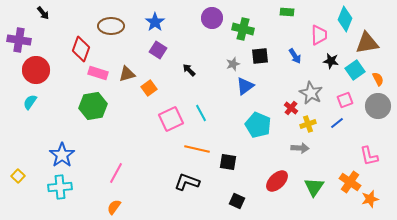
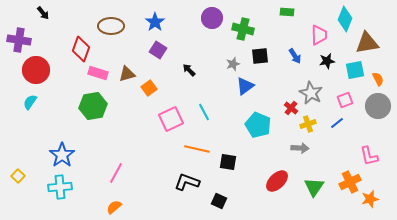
black star at (331, 61): moved 4 px left; rotated 21 degrees counterclockwise
cyan square at (355, 70): rotated 24 degrees clockwise
cyan line at (201, 113): moved 3 px right, 1 px up
orange cross at (350, 182): rotated 30 degrees clockwise
black square at (237, 201): moved 18 px left
orange semicircle at (114, 207): rotated 14 degrees clockwise
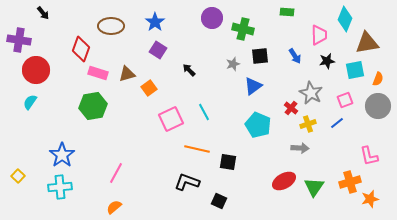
orange semicircle at (378, 79): rotated 48 degrees clockwise
blue triangle at (245, 86): moved 8 px right
red ellipse at (277, 181): moved 7 px right; rotated 15 degrees clockwise
orange cross at (350, 182): rotated 10 degrees clockwise
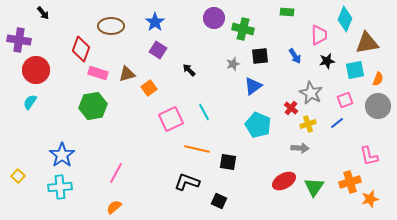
purple circle at (212, 18): moved 2 px right
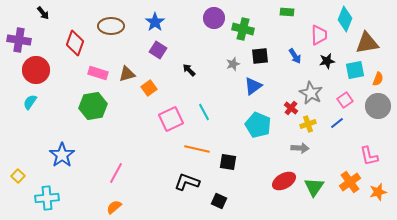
red diamond at (81, 49): moved 6 px left, 6 px up
pink square at (345, 100): rotated 14 degrees counterclockwise
orange cross at (350, 182): rotated 20 degrees counterclockwise
cyan cross at (60, 187): moved 13 px left, 11 px down
orange star at (370, 199): moved 8 px right, 7 px up
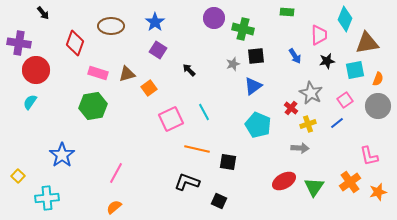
purple cross at (19, 40): moved 3 px down
black square at (260, 56): moved 4 px left
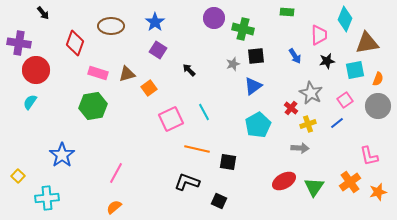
cyan pentagon at (258, 125): rotated 20 degrees clockwise
